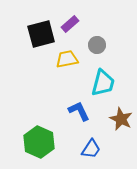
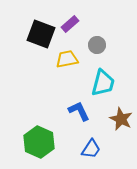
black square: rotated 36 degrees clockwise
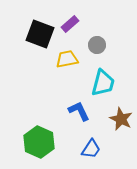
black square: moved 1 px left
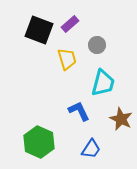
black square: moved 1 px left, 4 px up
yellow trapezoid: rotated 85 degrees clockwise
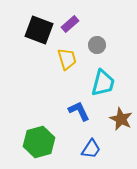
green hexagon: rotated 20 degrees clockwise
